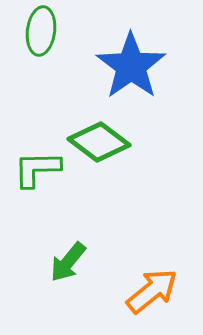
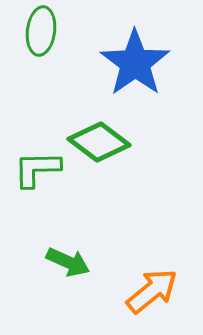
blue star: moved 4 px right, 3 px up
green arrow: rotated 105 degrees counterclockwise
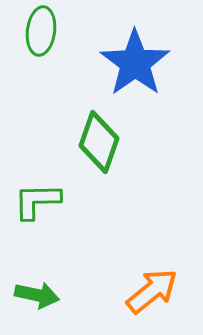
green diamond: rotated 72 degrees clockwise
green L-shape: moved 32 px down
green arrow: moved 31 px left, 33 px down; rotated 12 degrees counterclockwise
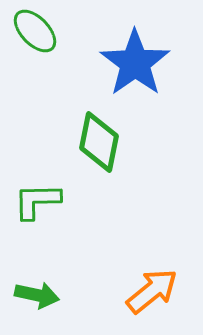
green ellipse: moved 6 px left; rotated 51 degrees counterclockwise
green diamond: rotated 8 degrees counterclockwise
